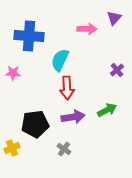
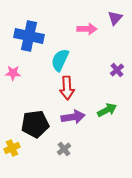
purple triangle: moved 1 px right
blue cross: rotated 8 degrees clockwise
gray cross: rotated 16 degrees clockwise
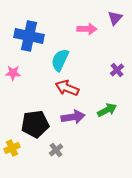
red arrow: rotated 115 degrees clockwise
gray cross: moved 8 px left, 1 px down
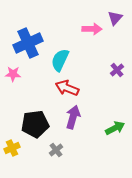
pink arrow: moved 5 px right
blue cross: moved 1 px left, 7 px down; rotated 36 degrees counterclockwise
pink star: moved 1 px down
green arrow: moved 8 px right, 18 px down
purple arrow: rotated 65 degrees counterclockwise
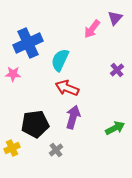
pink arrow: rotated 126 degrees clockwise
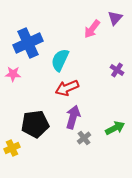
purple cross: rotated 16 degrees counterclockwise
red arrow: rotated 45 degrees counterclockwise
gray cross: moved 28 px right, 12 px up
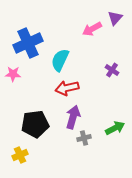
pink arrow: rotated 24 degrees clockwise
purple cross: moved 5 px left
red arrow: rotated 10 degrees clockwise
gray cross: rotated 24 degrees clockwise
yellow cross: moved 8 px right, 7 px down
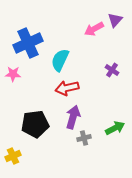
purple triangle: moved 2 px down
pink arrow: moved 2 px right
yellow cross: moved 7 px left, 1 px down
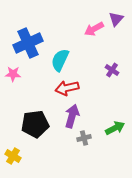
purple triangle: moved 1 px right, 1 px up
purple arrow: moved 1 px left, 1 px up
yellow cross: rotated 35 degrees counterclockwise
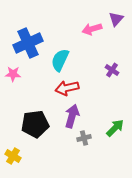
pink arrow: moved 2 px left; rotated 12 degrees clockwise
green arrow: rotated 18 degrees counterclockwise
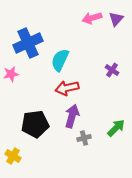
pink arrow: moved 11 px up
pink star: moved 2 px left; rotated 14 degrees counterclockwise
green arrow: moved 1 px right
